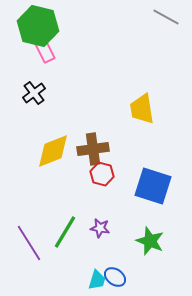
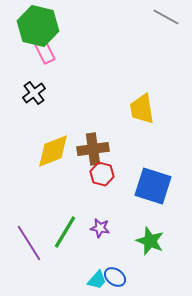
pink rectangle: moved 1 px down
cyan trapezoid: rotated 25 degrees clockwise
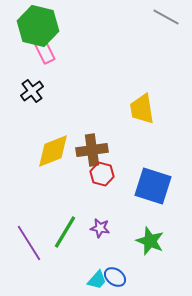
black cross: moved 2 px left, 2 px up
brown cross: moved 1 px left, 1 px down
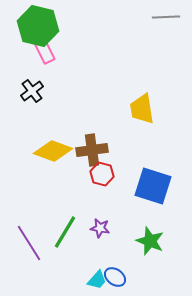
gray line: rotated 32 degrees counterclockwise
yellow diamond: rotated 42 degrees clockwise
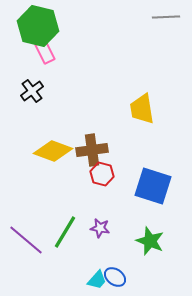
purple line: moved 3 px left, 3 px up; rotated 18 degrees counterclockwise
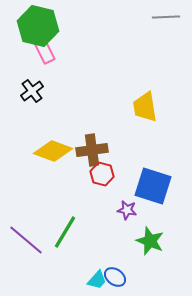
yellow trapezoid: moved 3 px right, 2 px up
purple star: moved 27 px right, 18 px up
